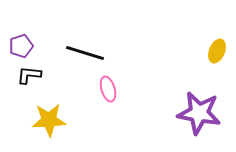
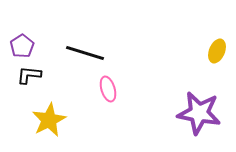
purple pentagon: moved 1 px right; rotated 15 degrees counterclockwise
yellow star: rotated 24 degrees counterclockwise
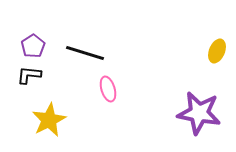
purple pentagon: moved 11 px right
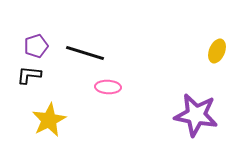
purple pentagon: moved 3 px right; rotated 15 degrees clockwise
pink ellipse: moved 2 px up; rotated 70 degrees counterclockwise
purple star: moved 3 px left, 2 px down
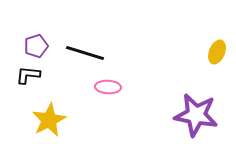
yellow ellipse: moved 1 px down
black L-shape: moved 1 px left
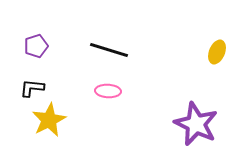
black line: moved 24 px right, 3 px up
black L-shape: moved 4 px right, 13 px down
pink ellipse: moved 4 px down
purple star: moved 9 px down; rotated 15 degrees clockwise
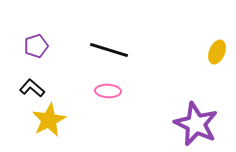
black L-shape: rotated 35 degrees clockwise
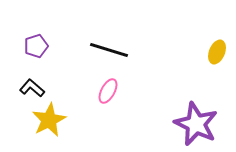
pink ellipse: rotated 65 degrees counterclockwise
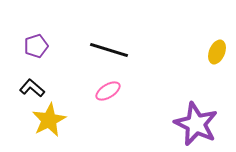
pink ellipse: rotated 30 degrees clockwise
